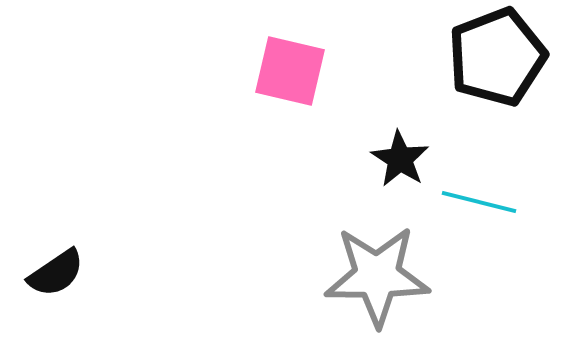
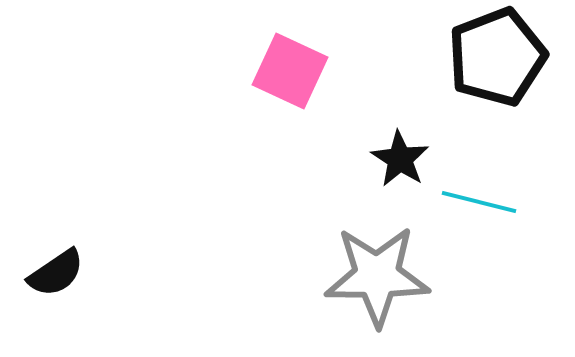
pink square: rotated 12 degrees clockwise
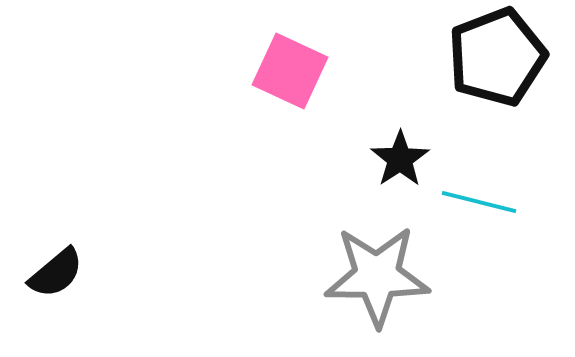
black star: rotated 6 degrees clockwise
black semicircle: rotated 6 degrees counterclockwise
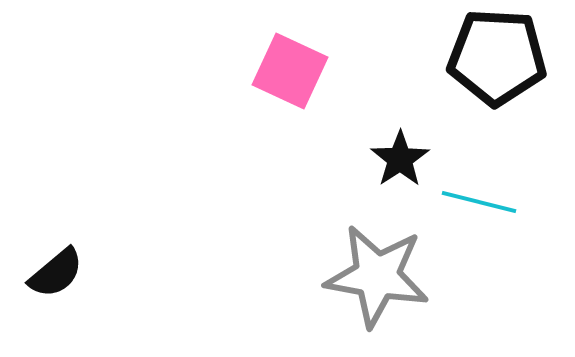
black pentagon: rotated 24 degrees clockwise
gray star: rotated 10 degrees clockwise
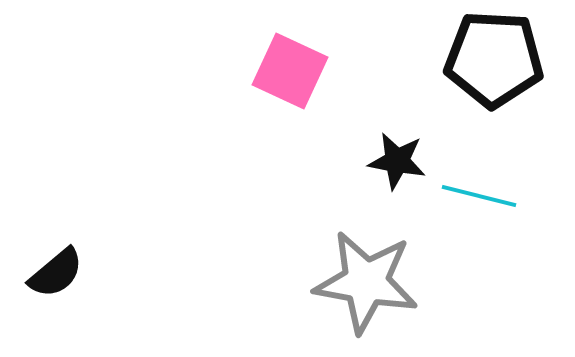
black pentagon: moved 3 px left, 2 px down
black star: moved 3 px left, 2 px down; rotated 28 degrees counterclockwise
cyan line: moved 6 px up
gray star: moved 11 px left, 6 px down
